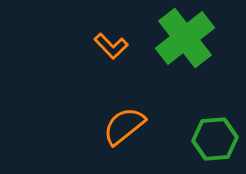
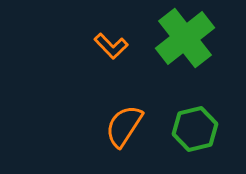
orange semicircle: rotated 18 degrees counterclockwise
green hexagon: moved 20 px left, 10 px up; rotated 9 degrees counterclockwise
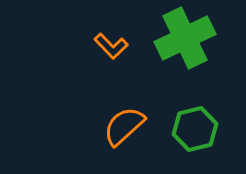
green cross: rotated 12 degrees clockwise
orange semicircle: rotated 15 degrees clockwise
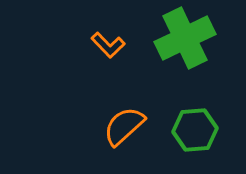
orange L-shape: moved 3 px left, 1 px up
green hexagon: moved 1 px down; rotated 9 degrees clockwise
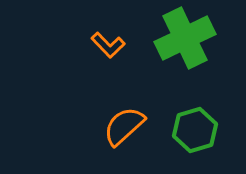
green hexagon: rotated 12 degrees counterclockwise
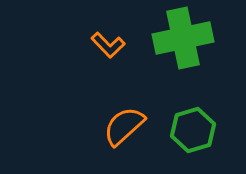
green cross: moved 2 px left; rotated 14 degrees clockwise
green hexagon: moved 2 px left
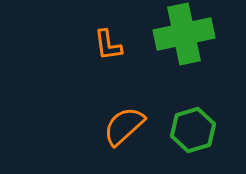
green cross: moved 1 px right, 4 px up
orange L-shape: rotated 36 degrees clockwise
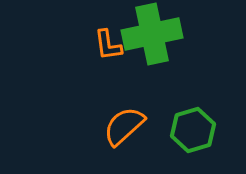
green cross: moved 32 px left
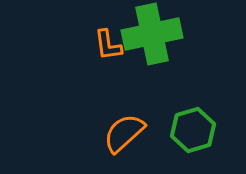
orange semicircle: moved 7 px down
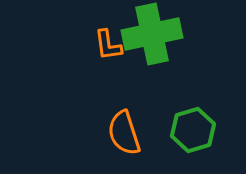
orange semicircle: rotated 66 degrees counterclockwise
